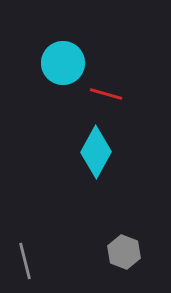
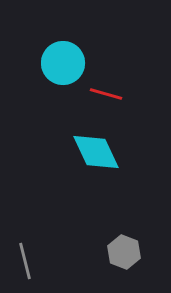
cyan diamond: rotated 54 degrees counterclockwise
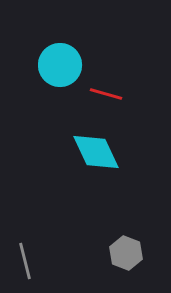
cyan circle: moved 3 px left, 2 px down
gray hexagon: moved 2 px right, 1 px down
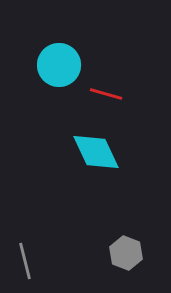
cyan circle: moved 1 px left
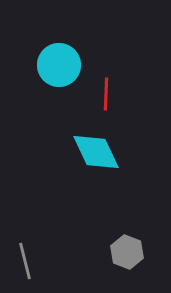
red line: rotated 76 degrees clockwise
gray hexagon: moved 1 px right, 1 px up
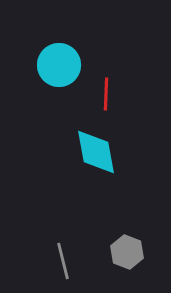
cyan diamond: rotated 15 degrees clockwise
gray line: moved 38 px right
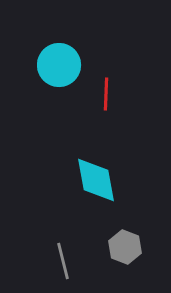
cyan diamond: moved 28 px down
gray hexagon: moved 2 px left, 5 px up
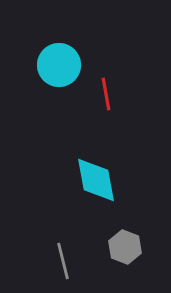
red line: rotated 12 degrees counterclockwise
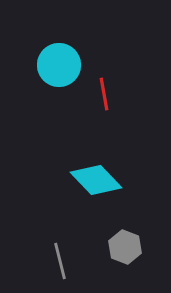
red line: moved 2 px left
cyan diamond: rotated 33 degrees counterclockwise
gray line: moved 3 px left
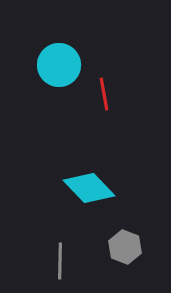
cyan diamond: moved 7 px left, 8 px down
gray line: rotated 15 degrees clockwise
